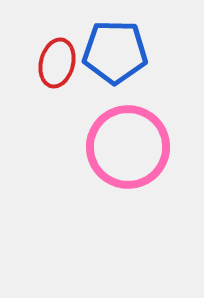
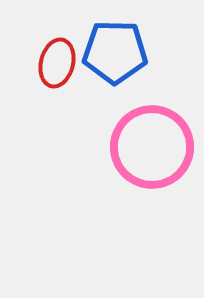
pink circle: moved 24 px right
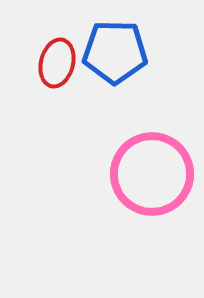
pink circle: moved 27 px down
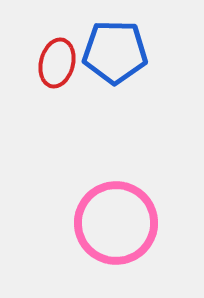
pink circle: moved 36 px left, 49 px down
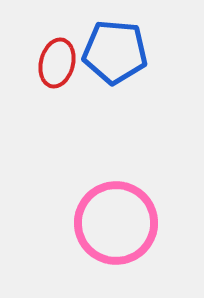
blue pentagon: rotated 4 degrees clockwise
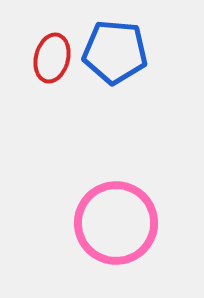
red ellipse: moved 5 px left, 5 px up
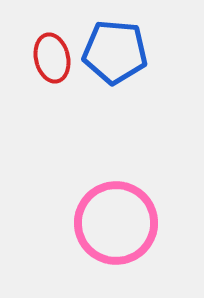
red ellipse: rotated 27 degrees counterclockwise
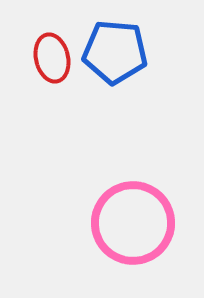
pink circle: moved 17 px right
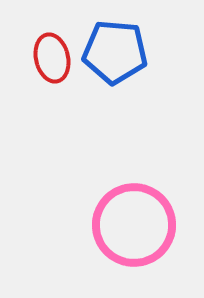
pink circle: moved 1 px right, 2 px down
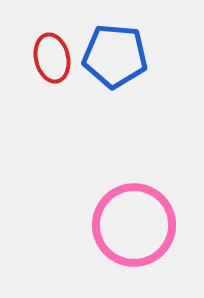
blue pentagon: moved 4 px down
